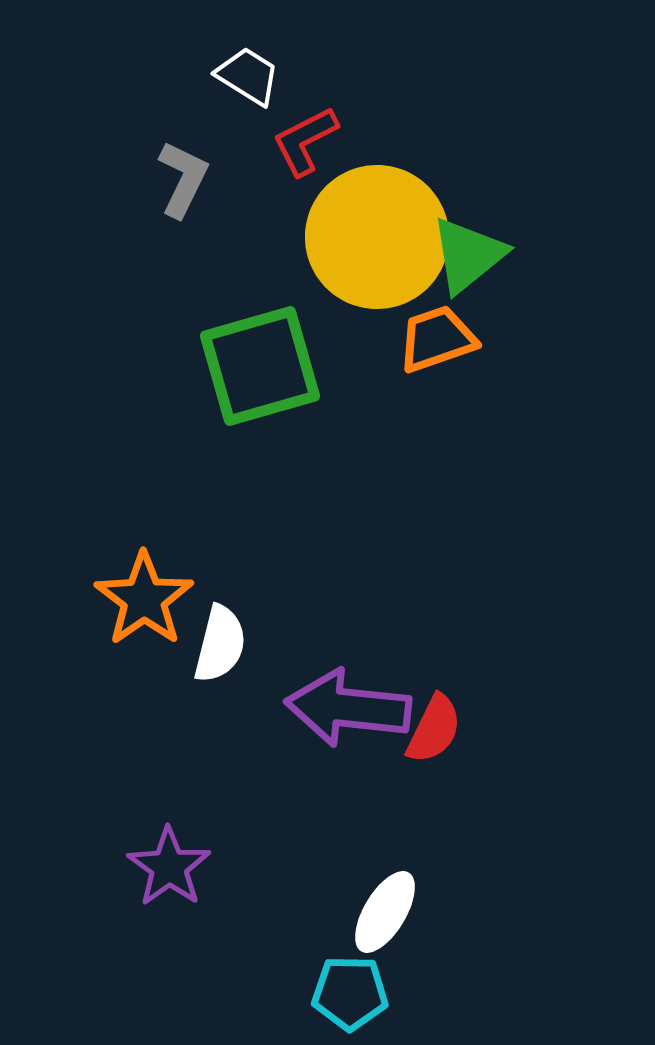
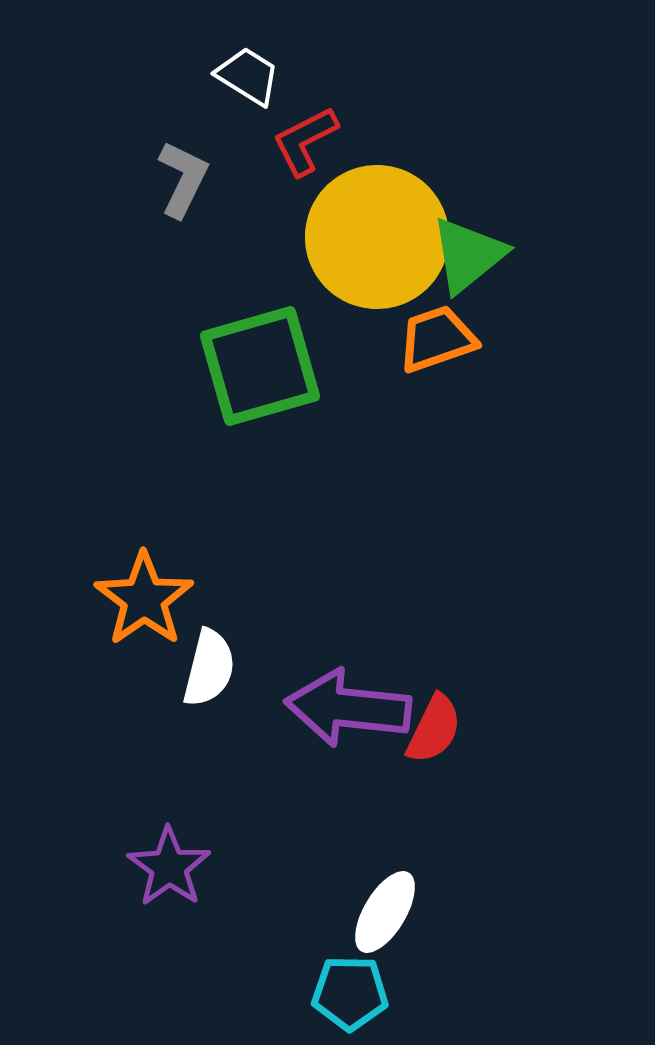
white semicircle: moved 11 px left, 24 px down
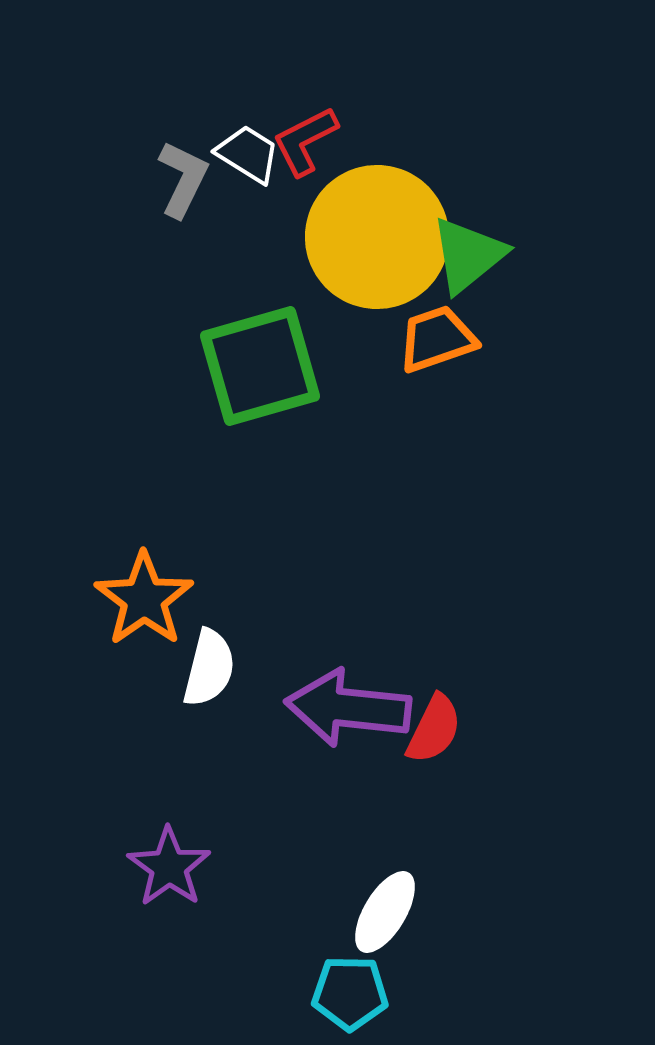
white trapezoid: moved 78 px down
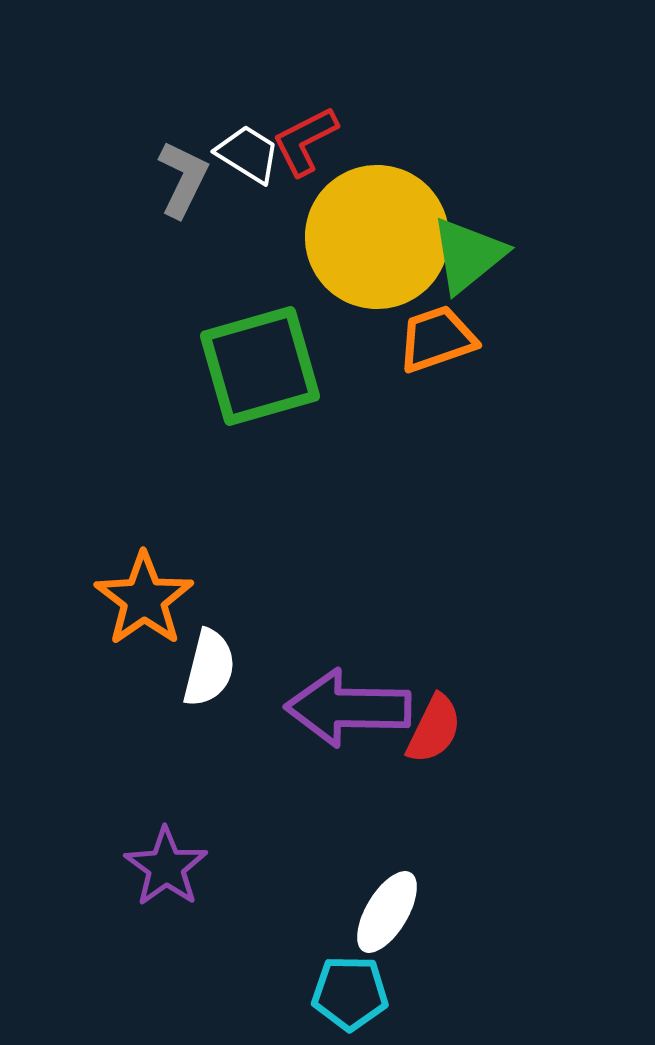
purple arrow: rotated 5 degrees counterclockwise
purple star: moved 3 px left
white ellipse: moved 2 px right
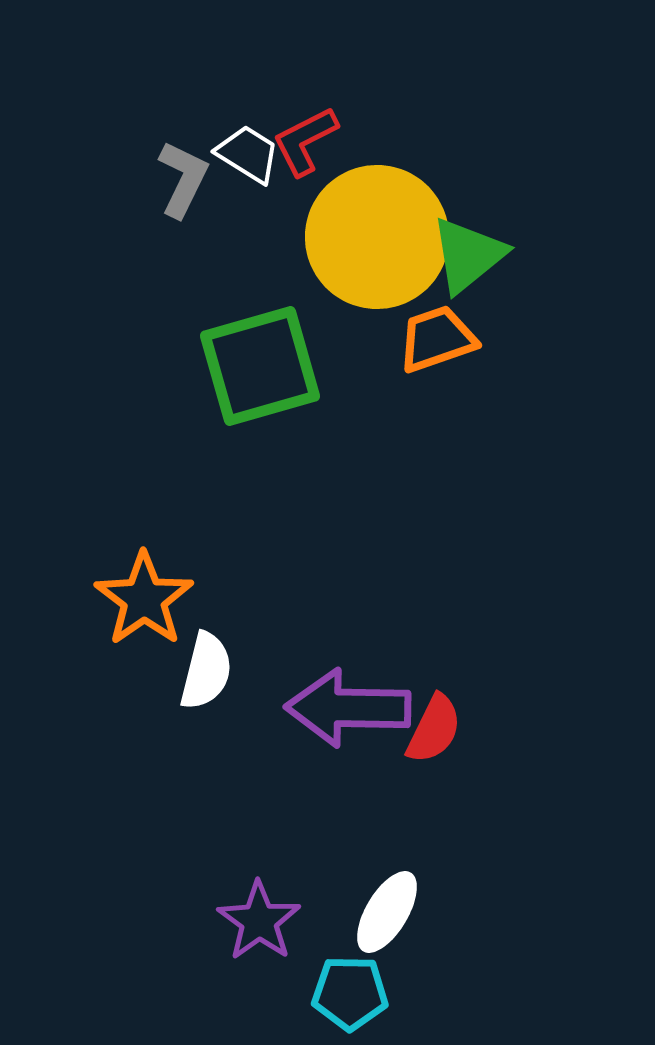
white semicircle: moved 3 px left, 3 px down
purple star: moved 93 px right, 54 px down
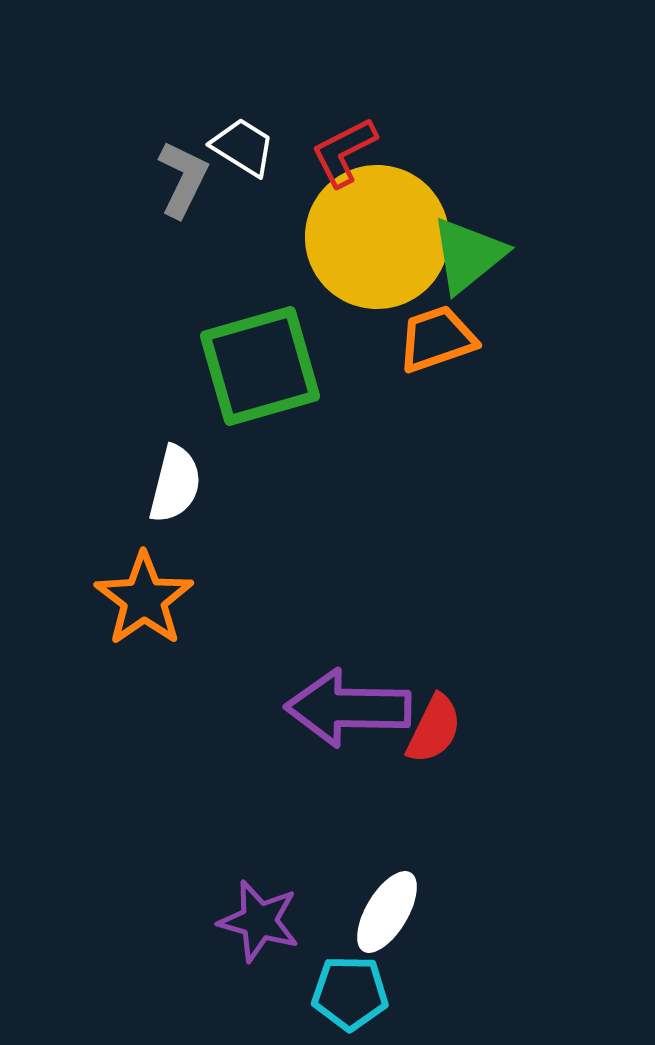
red L-shape: moved 39 px right, 11 px down
white trapezoid: moved 5 px left, 7 px up
white semicircle: moved 31 px left, 187 px up
purple star: rotated 20 degrees counterclockwise
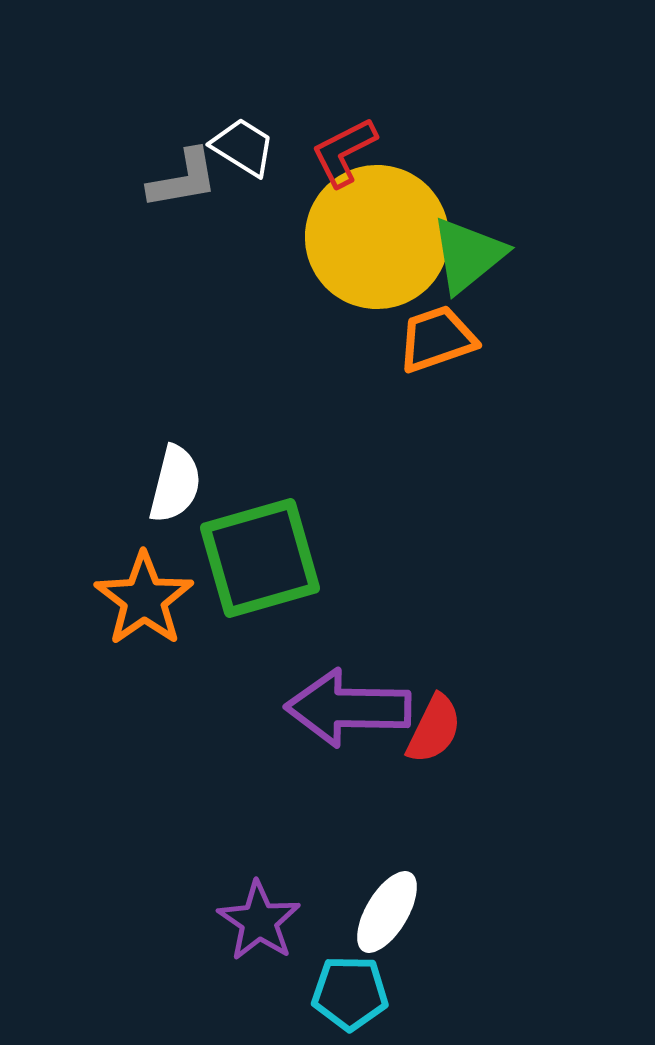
gray L-shape: rotated 54 degrees clockwise
green square: moved 192 px down
purple star: rotated 18 degrees clockwise
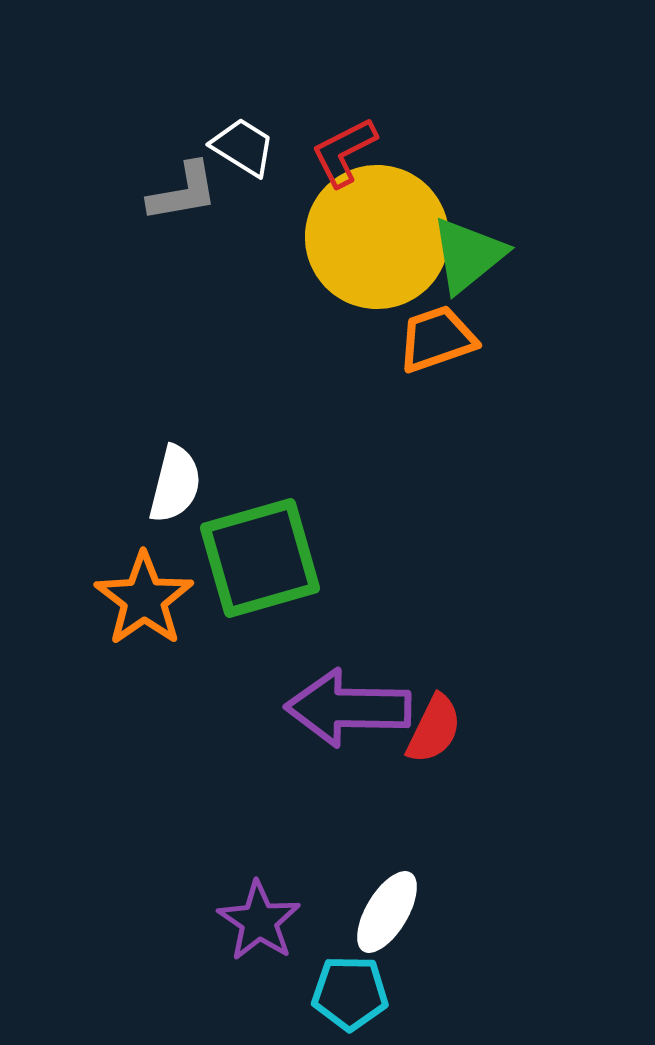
gray L-shape: moved 13 px down
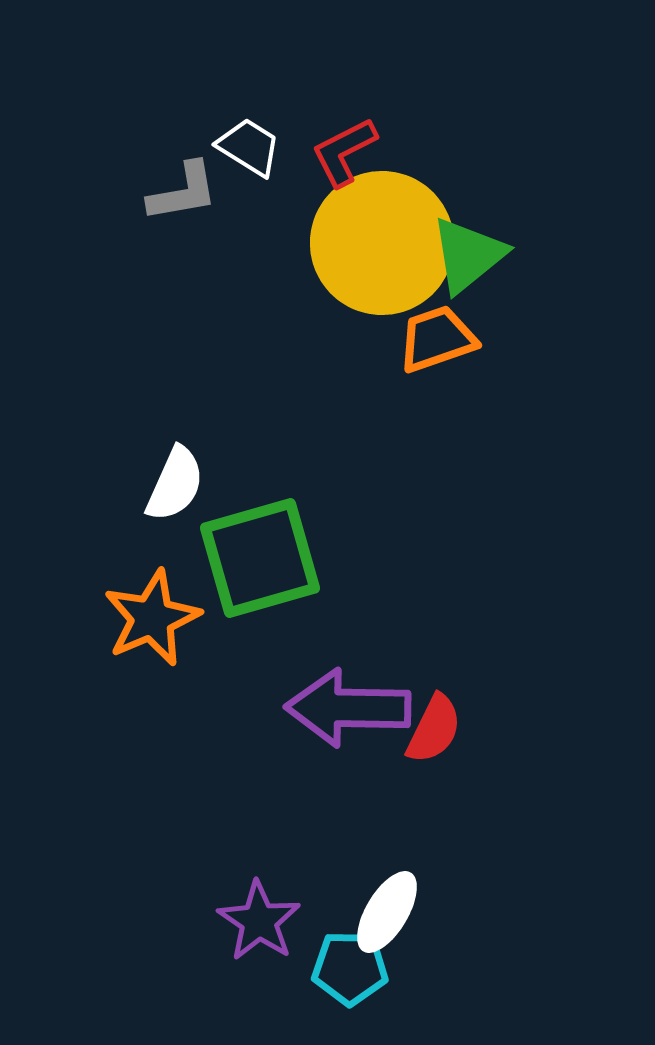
white trapezoid: moved 6 px right
yellow circle: moved 5 px right, 6 px down
white semicircle: rotated 10 degrees clockwise
orange star: moved 8 px right, 19 px down; rotated 12 degrees clockwise
cyan pentagon: moved 25 px up
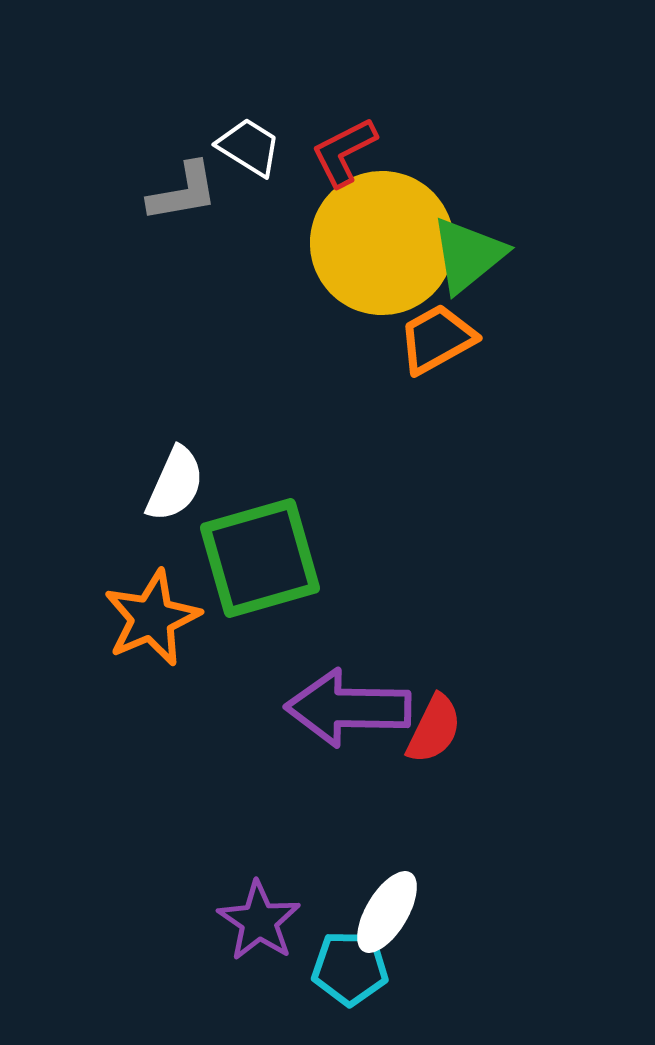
orange trapezoid: rotated 10 degrees counterclockwise
